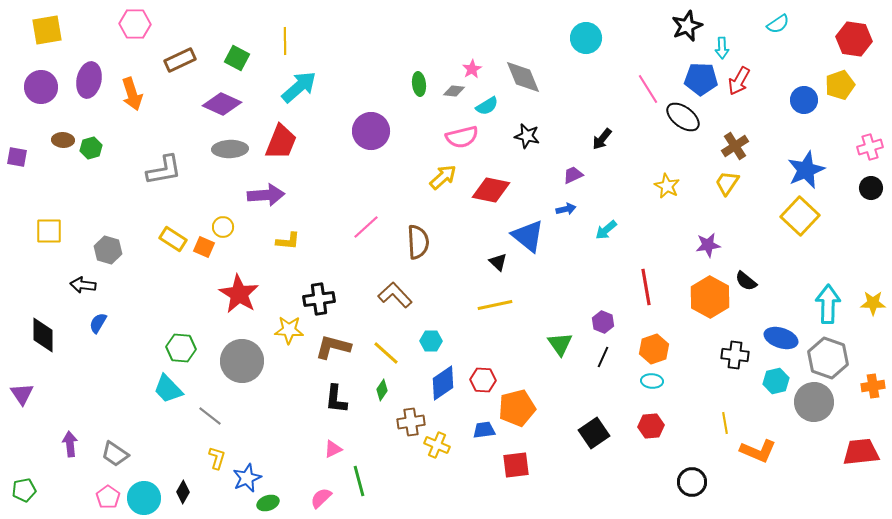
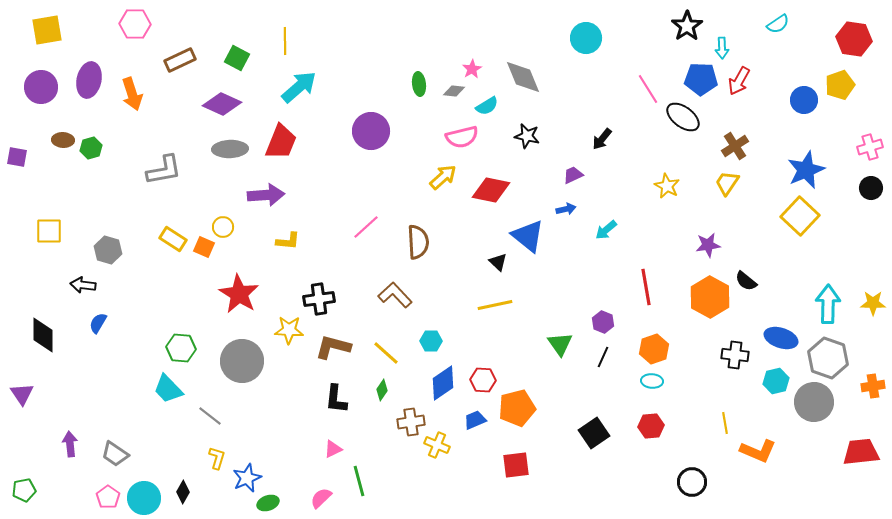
black star at (687, 26): rotated 12 degrees counterclockwise
blue trapezoid at (484, 430): moved 9 px left, 10 px up; rotated 15 degrees counterclockwise
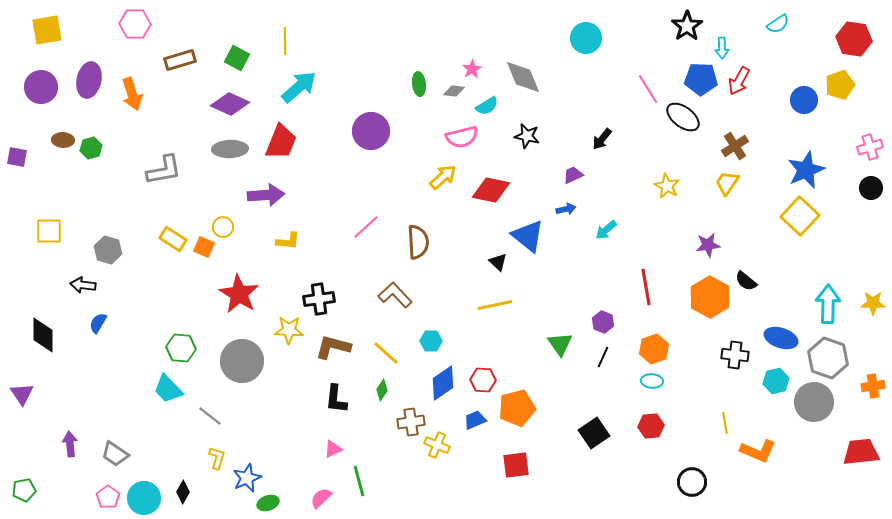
brown rectangle at (180, 60): rotated 8 degrees clockwise
purple diamond at (222, 104): moved 8 px right
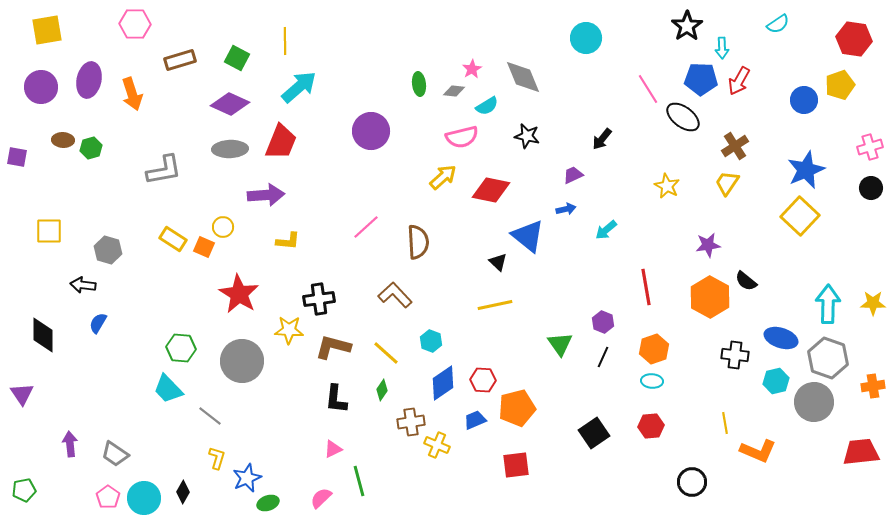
cyan hexagon at (431, 341): rotated 20 degrees clockwise
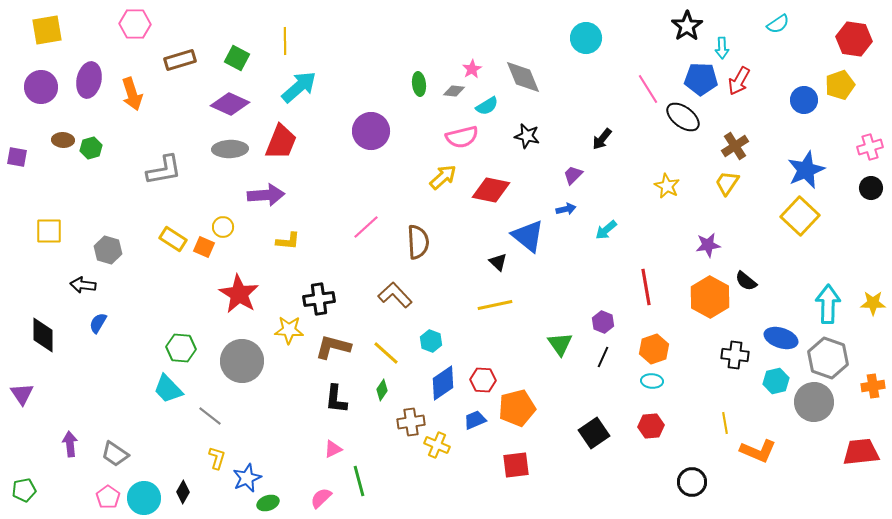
purple trapezoid at (573, 175): rotated 20 degrees counterclockwise
